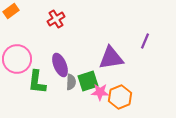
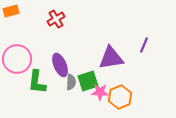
orange rectangle: rotated 21 degrees clockwise
purple line: moved 1 px left, 4 px down
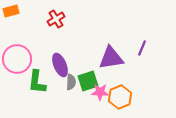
purple line: moved 2 px left, 3 px down
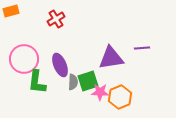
purple line: rotated 63 degrees clockwise
pink circle: moved 7 px right
gray semicircle: moved 2 px right
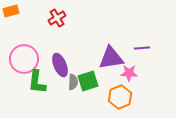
red cross: moved 1 px right, 1 px up
pink star: moved 29 px right, 19 px up
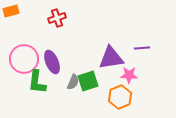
red cross: rotated 12 degrees clockwise
purple ellipse: moved 8 px left, 3 px up
pink star: moved 2 px down
gray semicircle: rotated 21 degrees clockwise
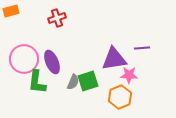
purple triangle: moved 3 px right, 1 px down
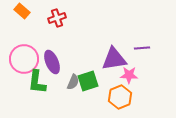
orange rectangle: moved 11 px right; rotated 56 degrees clockwise
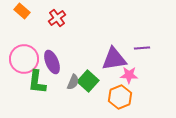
red cross: rotated 18 degrees counterclockwise
green square: rotated 30 degrees counterclockwise
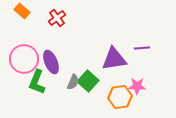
purple ellipse: moved 1 px left
pink star: moved 8 px right, 11 px down
green L-shape: rotated 15 degrees clockwise
orange hexagon: rotated 15 degrees clockwise
